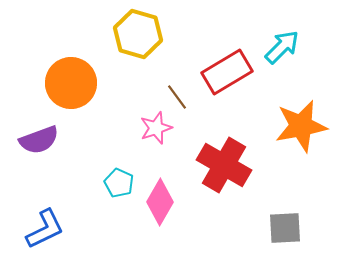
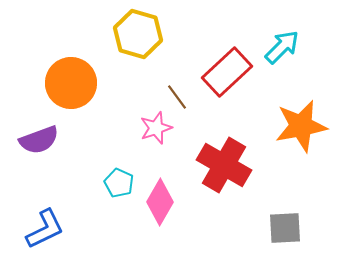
red rectangle: rotated 12 degrees counterclockwise
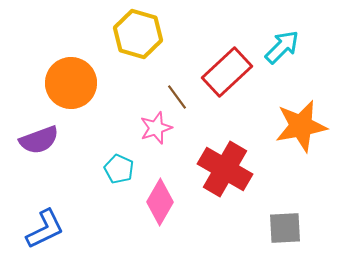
red cross: moved 1 px right, 4 px down
cyan pentagon: moved 14 px up
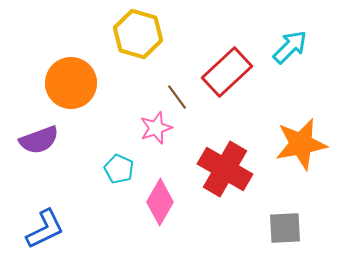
cyan arrow: moved 8 px right
orange star: moved 18 px down
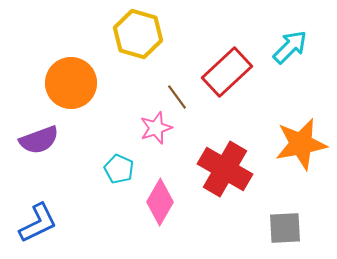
blue L-shape: moved 7 px left, 6 px up
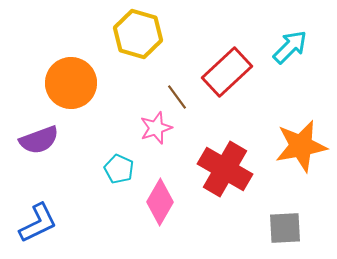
orange star: moved 2 px down
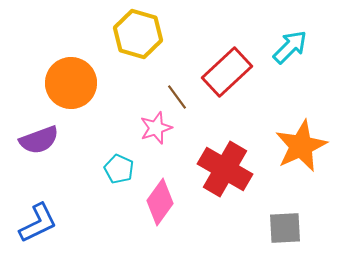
orange star: rotated 14 degrees counterclockwise
pink diamond: rotated 6 degrees clockwise
